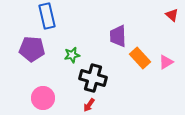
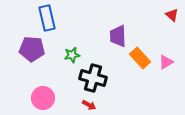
blue rectangle: moved 2 px down
red arrow: rotated 96 degrees counterclockwise
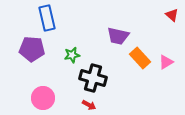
purple trapezoid: rotated 75 degrees counterclockwise
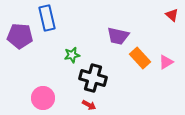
purple pentagon: moved 12 px left, 13 px up
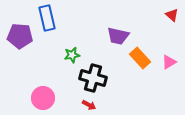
pink triangle: moved 3 px right
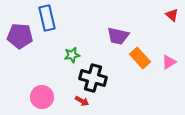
pink circle: moved 1 px left, 1 px up
red arrow: moved 7 px left, 4 px up
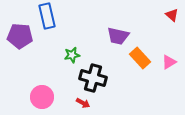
blue rectangle: moved 2 px up
red arrow: moved 1 px right, 2 px down
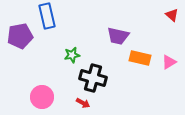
purple pentagon: rotated 15 degrees counterclockwise
orange rectangle: rotated 35 degrees counterclockwise
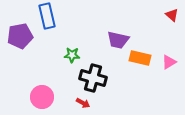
purple trapezoid: moved 4 px down
green star: rotated 14 degrees clockwise
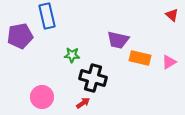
red arrow: rotated 64 degrees counterclockwise
